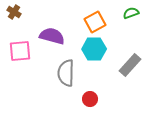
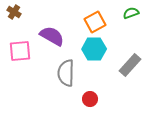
purple semicircle: rotated 15 degrees clockwise
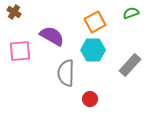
cyan hexagon: moved 1 px left, 1 px down
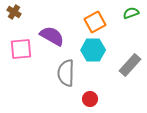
pink square: moved 1 px right, 2 px up
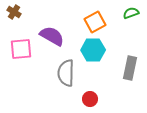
gray rectangle: moved 3 px down; rotated 30 degrees counterclockwise
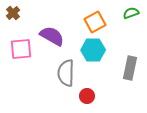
brown cross: moved 1 px left, 1 px down; rotated 16 degrees clockwise
red circle: moved 3 px left, 3 px up
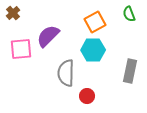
green semicircle: moved 2 px left, 1 px down; rotated 91 degrees counterclockwise
purple semicircle: moved 4 px left; rotated 75 degrees counterclockwise
gray rectangle: moved 3 px down
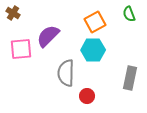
brown cross: rotated 16 degrees counterclockwise
gray rectangle: moved 7 px down
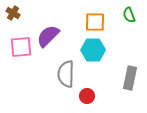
green semicircle: moved 1 px down
orange square: rotated 30 degrees clockwise
pink square: moved 2 px up
gray semicircle: moved 1 px down
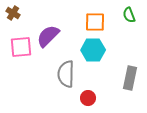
red circle: moved 1 px right, 2 px down
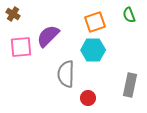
brown cross: moved 1 px down
orange square: rotated 20 degrees counterclockwise
gray rectangle: moved 7 px down
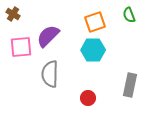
gray semicircle: moved 16 px left
